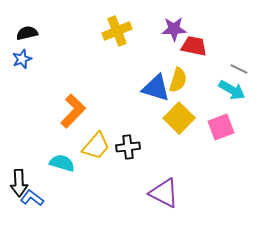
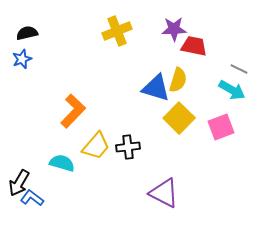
black arrow: rotated 32 degrees clockwise
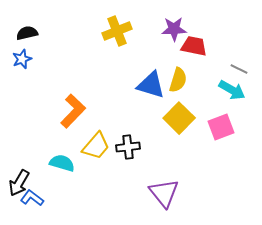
blue triangle: moved 5 px left, 3 px up
purple triangle: rotated 24 degrees clockwise
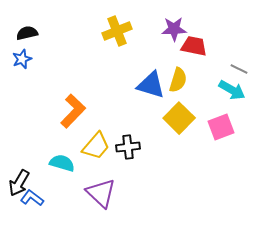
purple triangle: moved 63 px left; rotated 8 degrees counterclockwise
